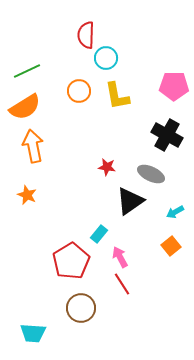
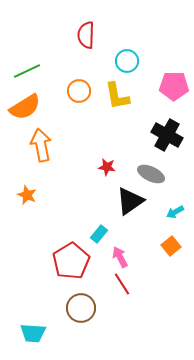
cyan circle: moved 21 px right, 3 px down
orange arrow: moved 8 px right, 1 px up
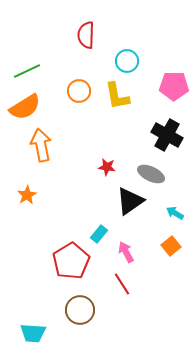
orange star: rotated 18 degrees clockwise
cyan arrow: moved 1 px down; rotated 60 degrees clockwise
pink arrow: moved 6 px right, 5 px up
brown circle: moved 1 px left, 2 px down
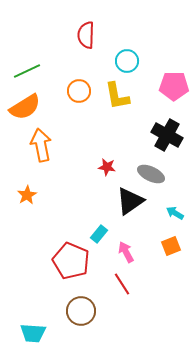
orange square: rotated 18 degrees clockwise
red pentagon: rotated 18 degrees counterclockwise
brown circle: moved 1 px right, 1 px down
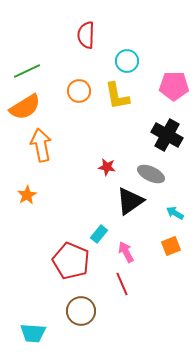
red line: rotated 10 degrees clockwise
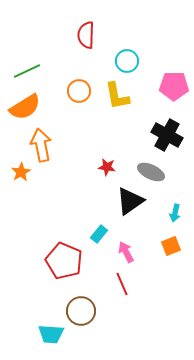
gray ellipse: moved 2 px up
orange star: moved 6 px left, 23 px up
cyan arrow: rotated 108 degrees counterclockwise
red pentagon: moved 7 px left
cyan trapezoid: moved 18 px right, 1 px down
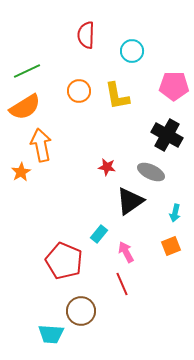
cyan circle: moved 5 px right, 10 px up
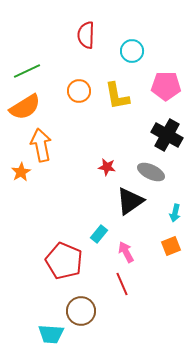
pink pentagon: moved 8 px left
